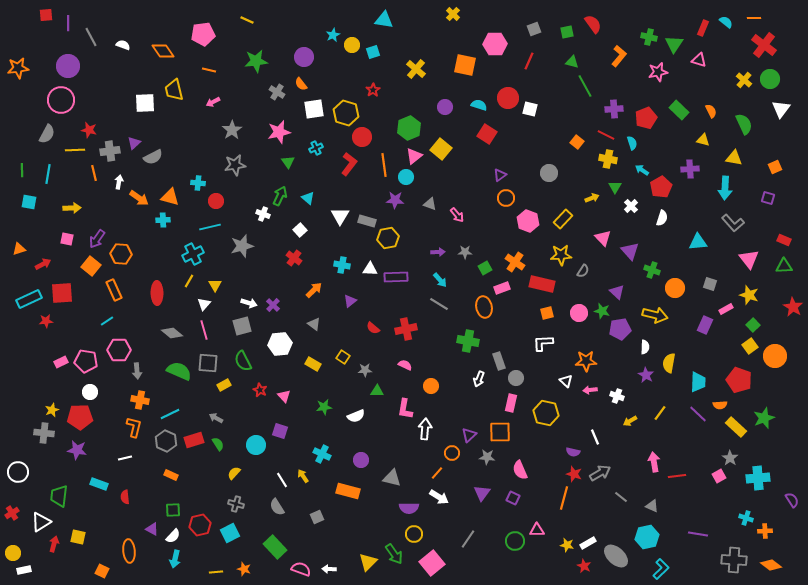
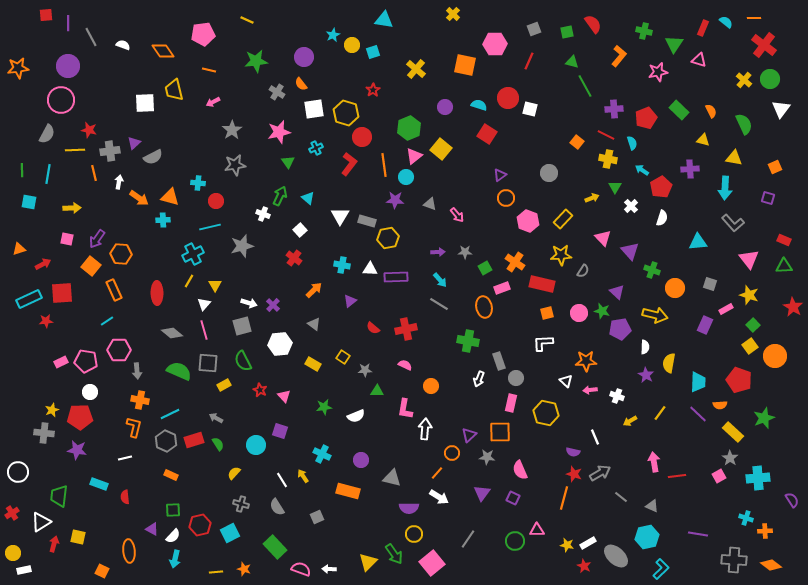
green cross at (649, 37): moved 5 px left, 6 px up
yellow rectangle at (736, 427): moved 3 px left, 5 px down
gray cross at (236, 504): moved 5 px right
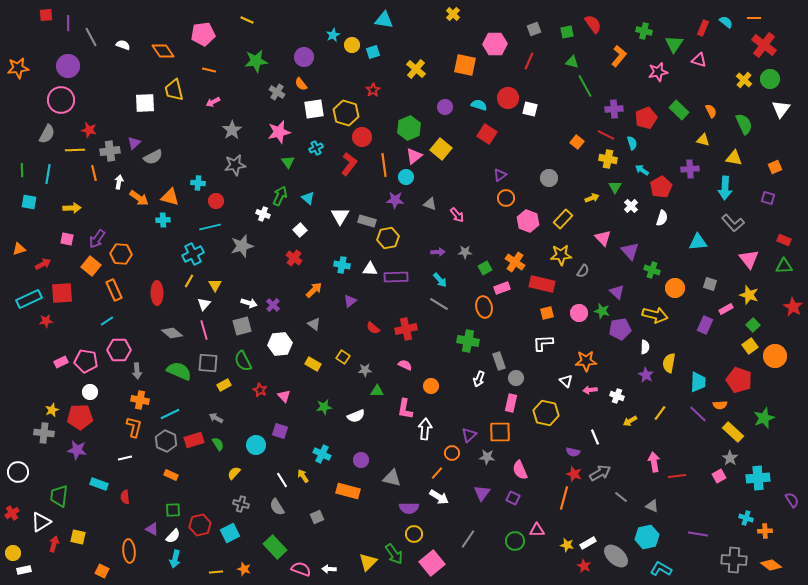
gray circle at (549, 173): moved 5 px down
cyan L-shape at (661, 569): rotated 105 degrees counterclockwise
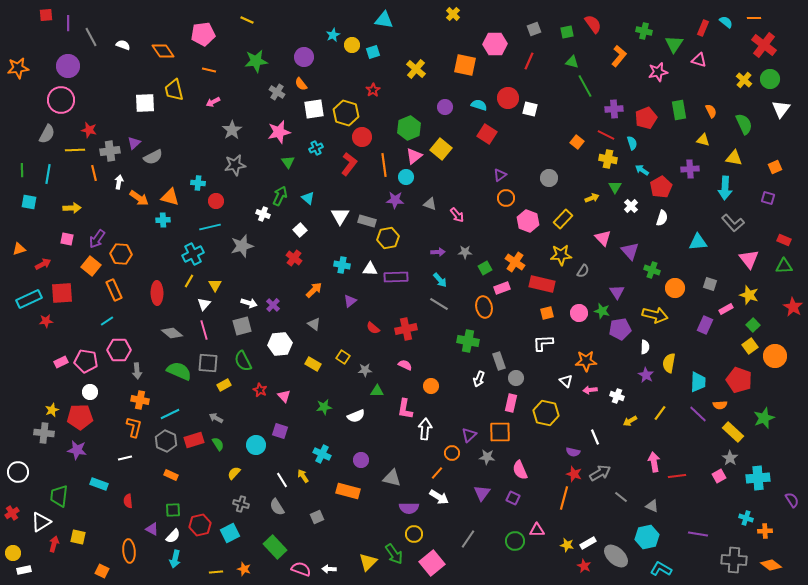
green rectangle at (679, 110): rotated 36 degrees clockwise
purple triangle at (617, 292): rotated 14 degrees clockwise
red semicircle at (125, 497): moved 3 px right, 4 px down
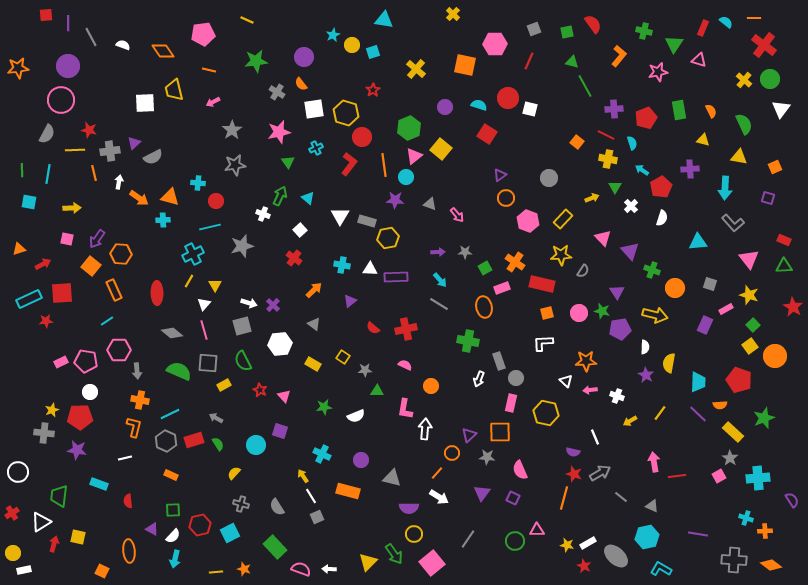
yellow triangle at (734, 158): moved 5 px right, 1 px up
white line at (282, 480): moved 29 px right, 16 px down
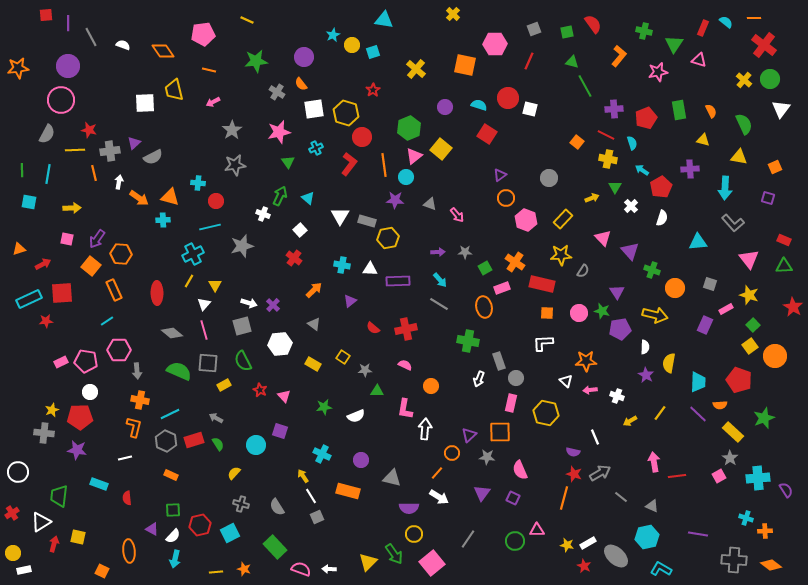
pink hexagon at (528, 221): moved 2 px left, 1 px up
purple rectangle at (396, 277): moved 2 px right, 4 px down
orange square at (547, 313): rotated 16 degrees clockwise
purple semicircle at (792, 500): moved 6 px left, 10 px up
red semicircle at (128, 501): moved 1 px left, 3 px up
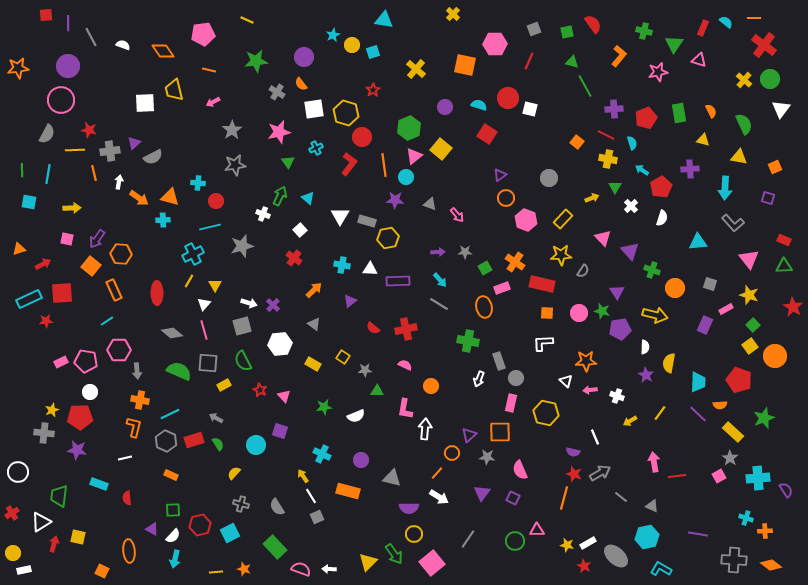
green rectangle at (679, 110): moved 3 px down
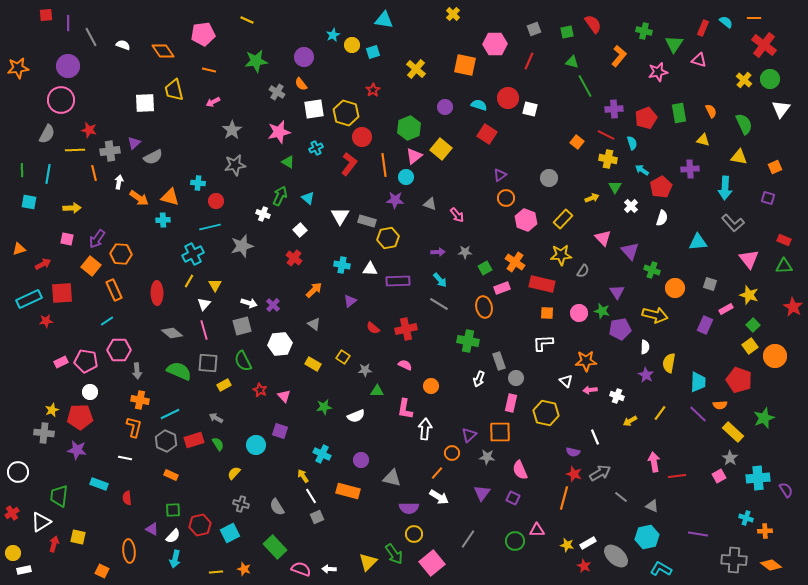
green triangle at (288, 162): rotated 24 degrees counterclockwise
white line at (125, 458): rotated 24 degrees clockwise
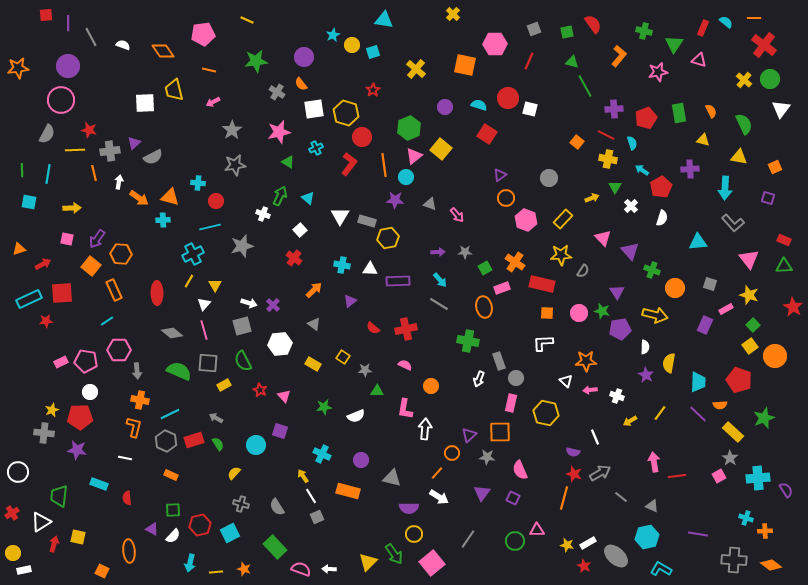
cyan arrow at (175, 559): moved 15 px right, 4 px down
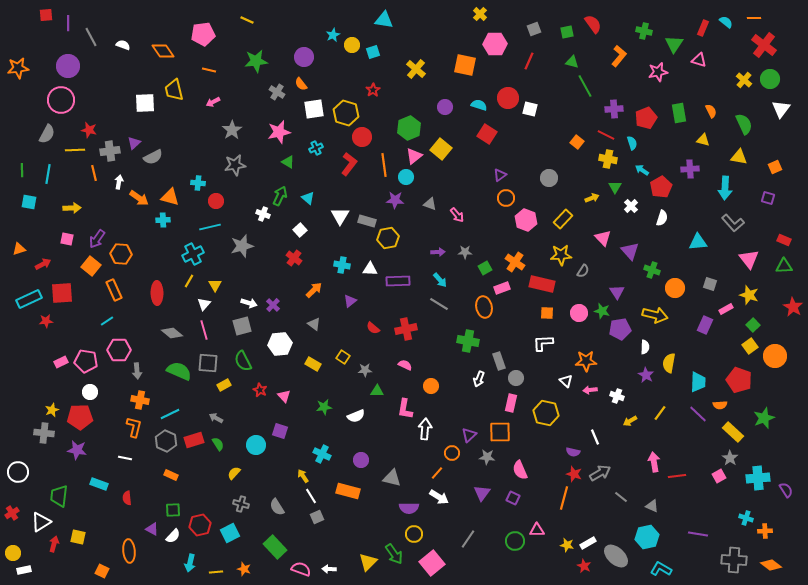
yellow cross at (453, 14): moved 27 px right
